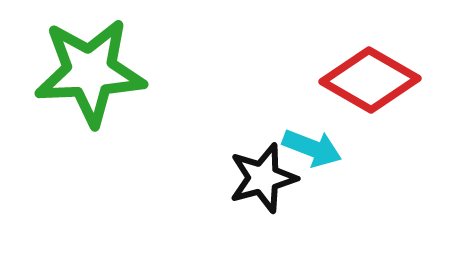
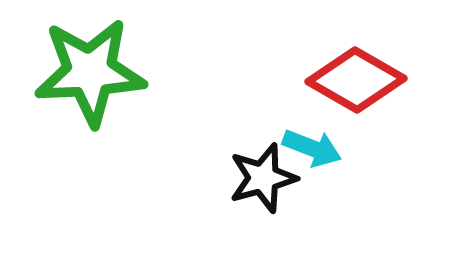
red diamond: moved 14 px left
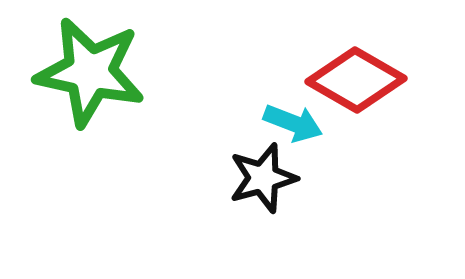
green star: rotated 15 degrees clockwise
cyan arrow: moved 19 px left, 25 px up
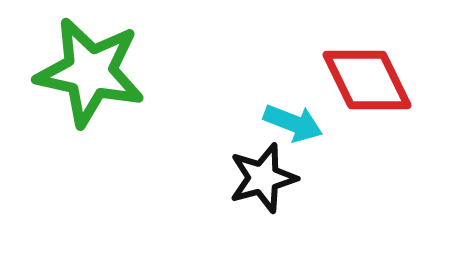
red diamond: moved 11 px right; rotated 34 degrees clockwise
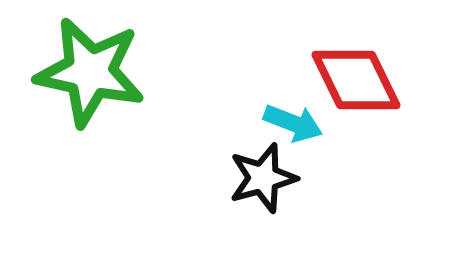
red diamond: moved 11 px left
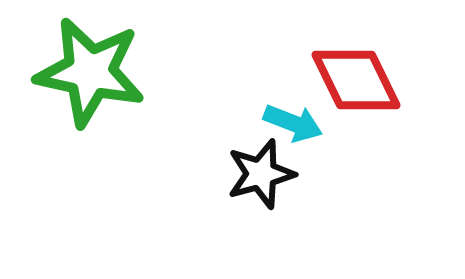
black star: moved 2 px left, 4 px up
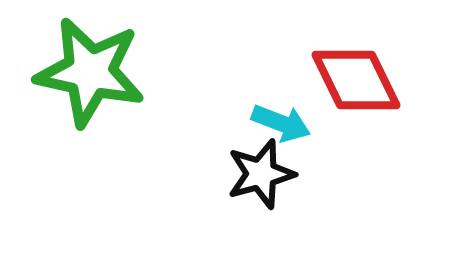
cyan arrow: moved 12 px left
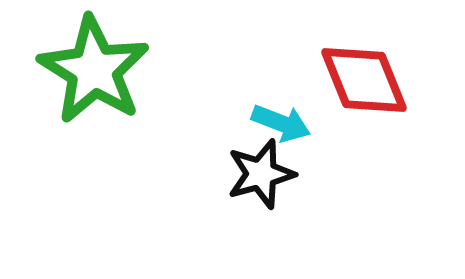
green star: moved 4 px right, 2 px up; rotated 20 degrees clockwise
red diamond: moved 8 px right; rotated 4 degrees clockwise
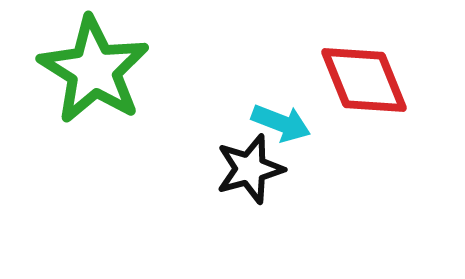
black star: moved 11 px left, 5 px up
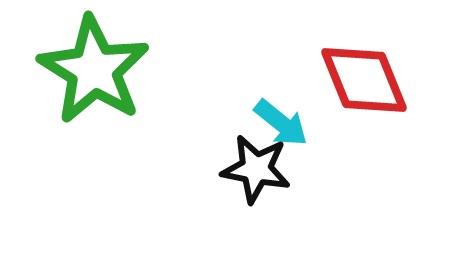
cyan arrow: rotated 18 degrees clockwise
black star: moved 6 px right; rotated 26 degrees clockwise
